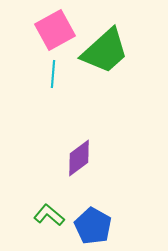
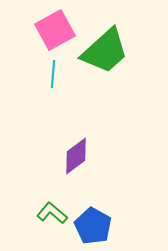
purple diamond: moved 3 px left, 2 px up
green L-shape: moved 3 px right, 2 px up
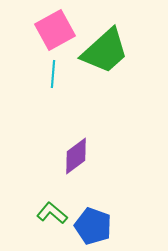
blue pentagon: rotated 9 degrees counterclockwise
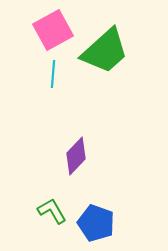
pink square: moved 2 px left
purple diamond: rotated 9 degrees counterclockwise
green L-shape: moved 2 px up; rotated 20 degrees clockwise
blue pentagon: moved 3 px right, 3 px up
